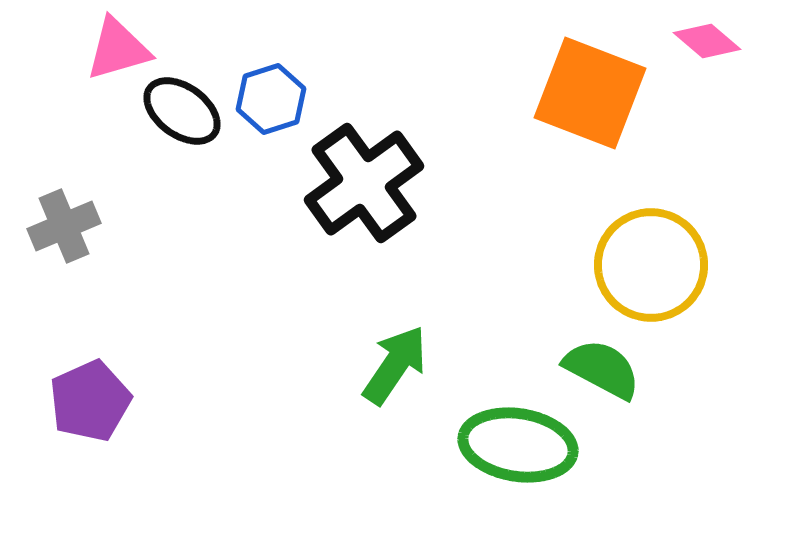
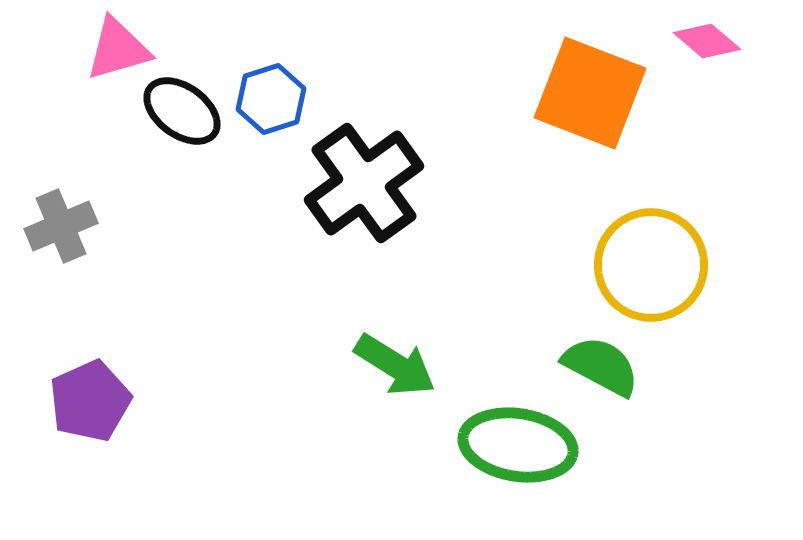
gray cross: moved 3 px left
green arrow: rotated 88 degrees clockwise
green semicircle: moved 1 px left, 3 px up
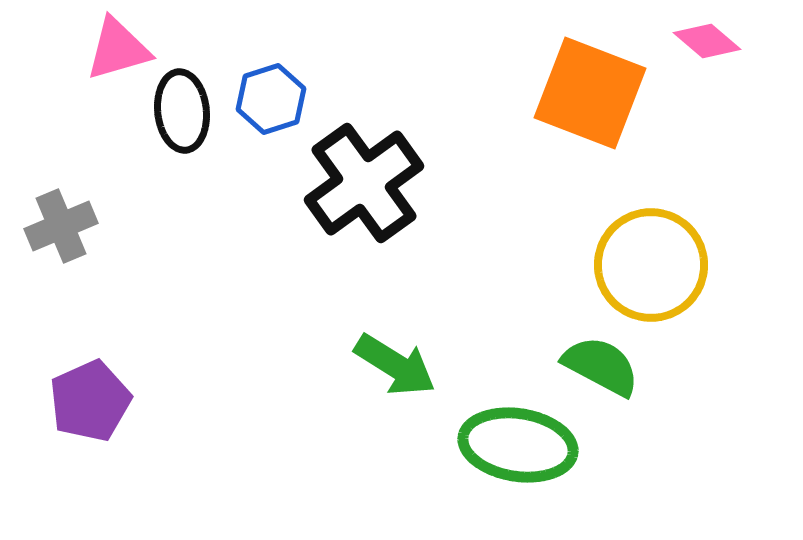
black ellipse: rotated 48 degrees clockwise
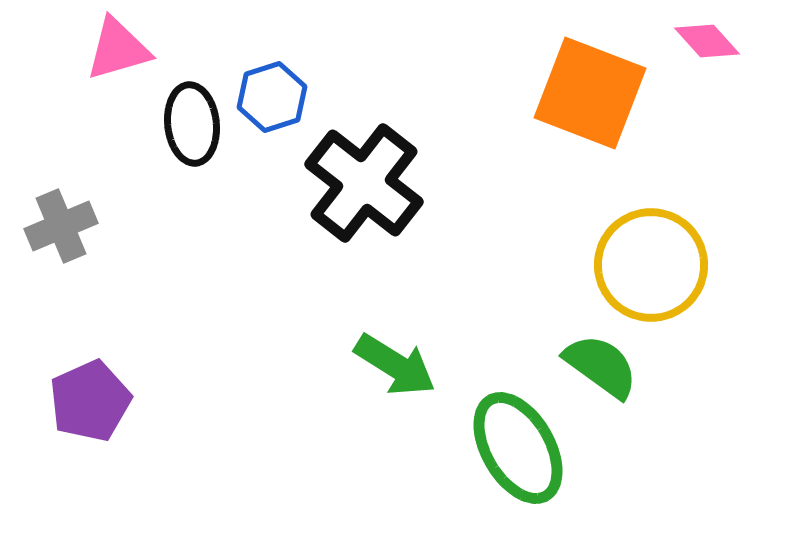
pink diamond: rotated 8 degrees clockwise
blue hexagon: moved 1 px right, 2 px up
black ellipse: moved 10 px right, 13 px down
black cross: rotated 16 degrees counterclockwise
green semicircle: rotated 8 degrees clockwise
green ellipse: moved 3 px down; rotated 51 degrees clockwise
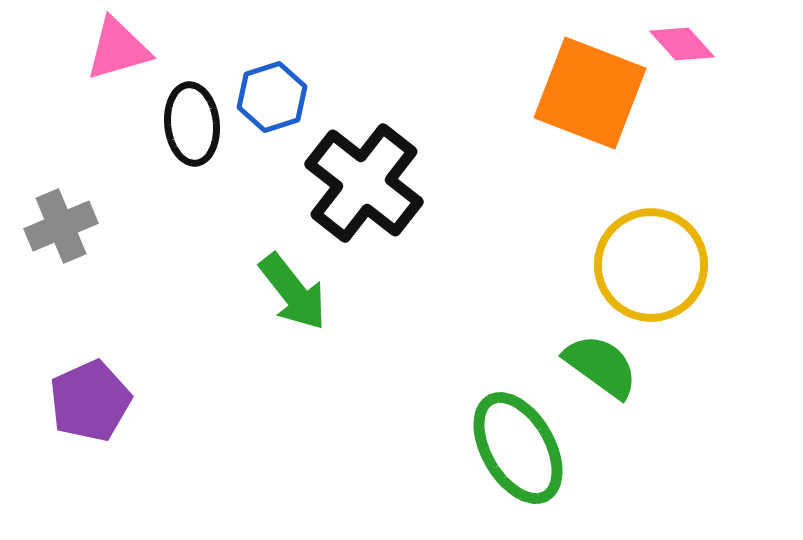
pink diamond: moved 25 px left, 3 px down
green arrow: moved 102 px left, 73 px up; rotated 20 degrees clockwise
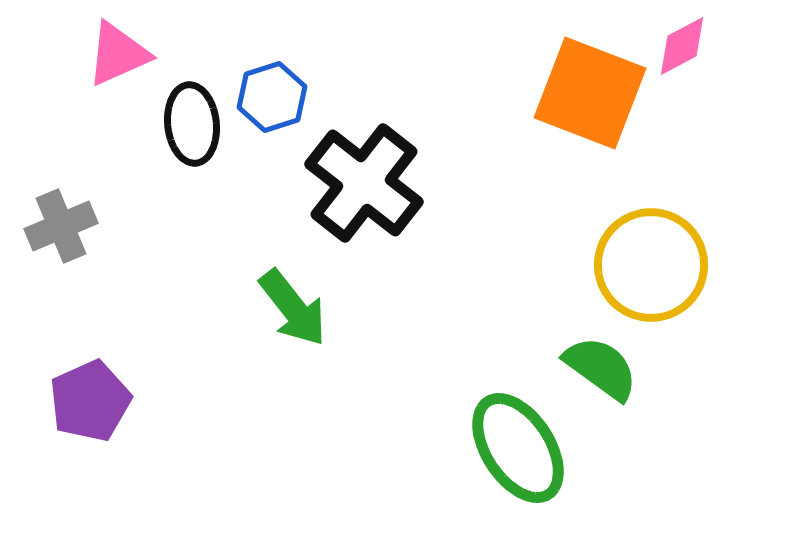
pink diamond: moved 2 px down; rotated 76 degrees counterclockwise
pink triangle: moved 5 px down; rotated 8 degrees counterclockwise
green arrow: moved 16 px down
green semicircle: moved 2 px down
green ellipse: rotated 3 degrees counterclockwise
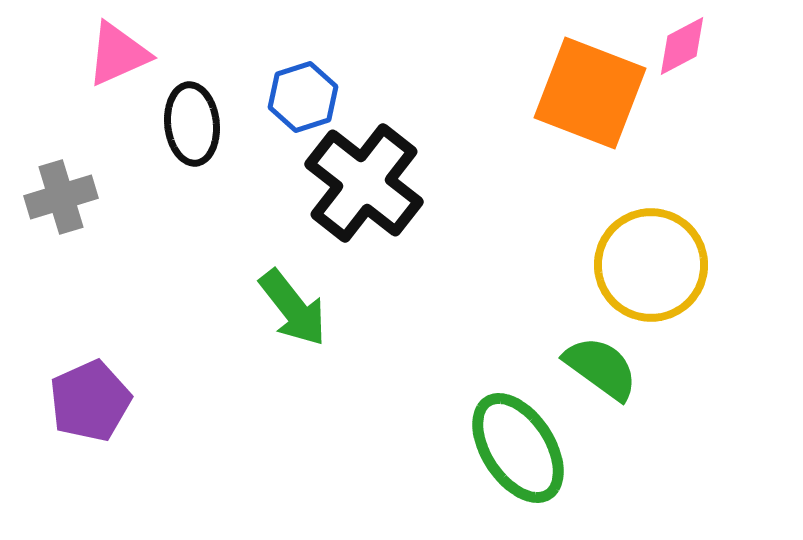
blue hexagon: moved 31 px right
gray cross: moved 29 px up; rotated 6 degrees clockwise
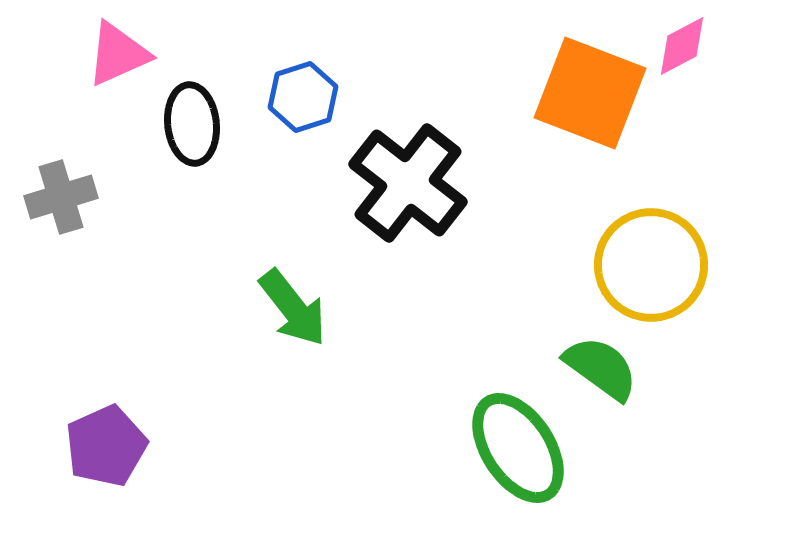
black cross: moved 44 px right
purple pentagon: moved 16 px right, 45 px down
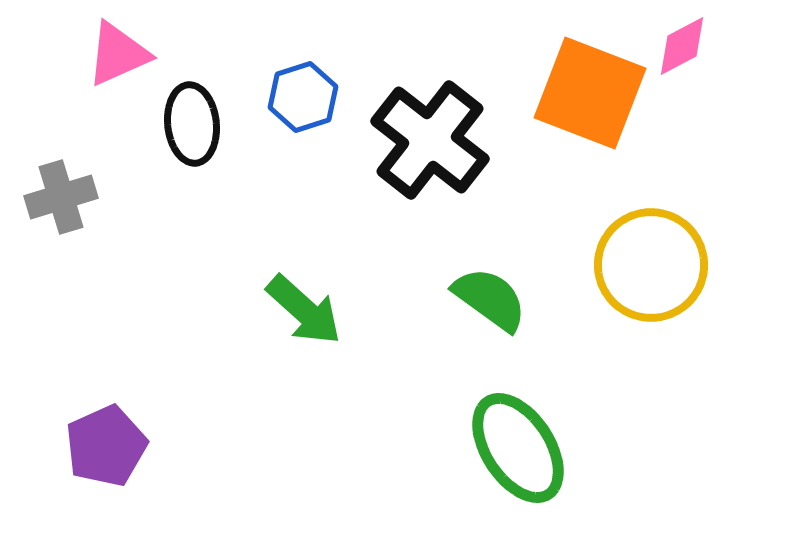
black cross: moved 22 px right, 43 px up
green arrow: moved 11 px right, 2 px down; rotated 10 degrees counterclockwise
green semicircle: moved 111 px left, 69 px up
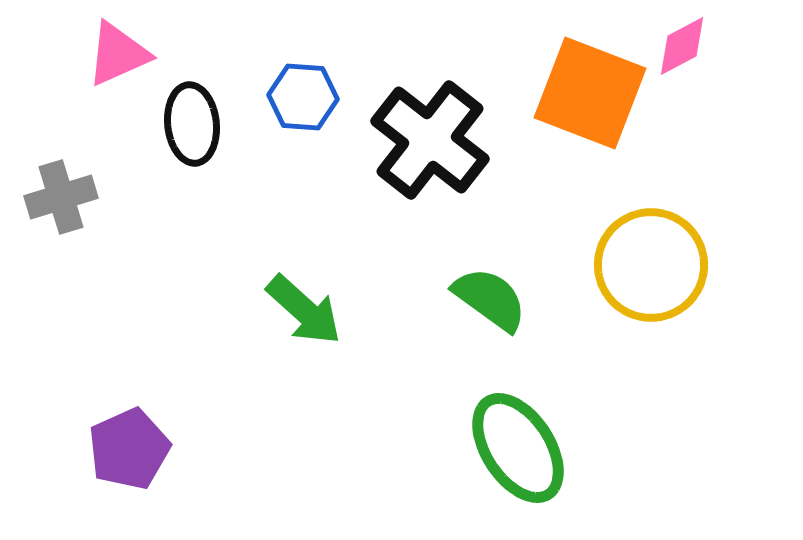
blue hexagon: rotated 22 degrees clockwise
purple pentagon: moved 23 px right, 3 px down
